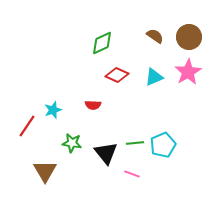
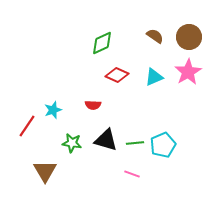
black triangle: moved 13 px up; rotated 35 degrees counterclockwise
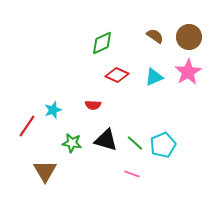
green line: rotated 48 degrees clockwise
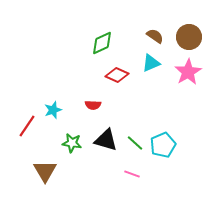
cyan triangle: moved 3 px left, 14 px up
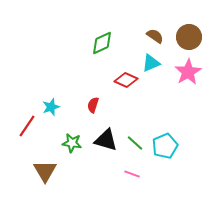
red diamond: moved 9 px right, 5 px down
red semicircle: rotated 105 degrees clockwise
cyan star: moved 2 px left, 3 px up
cyan pentagon: moved 2 px right, 1 px down
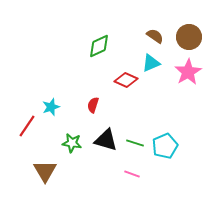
green diamond: moved 3 px left, 3 px down
green line: rotated 24 degrees counterclockwise
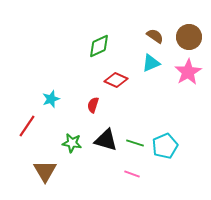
red diamond: moved 10 px left
cyan star: moved 8 px up
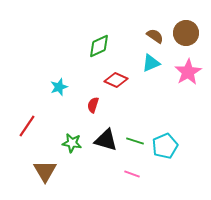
brown circle: moved 3 px left, 4 px up
cyan star: moved 8 px right, 12 px up
green line: moved 2 px up
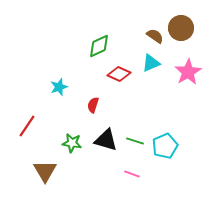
brown circle: moved 5 px left, 5 px up
red diamond: moved 3 px right, 6 px up
